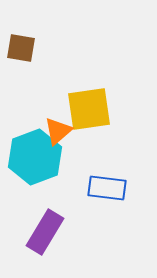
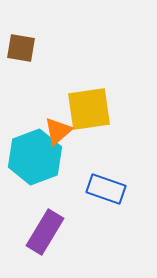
blue rectangle: moved 1 px left, 1 px down; rotated 12 degrees clockwise
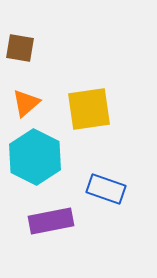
brown square: moved 1 px left
orange triangle: moved 32 px left, 28 px up
cyan hexagon: rotated 12 degrees counterclockwise
purple rectangle: moved 6 px right, 11 px up; rotated 48 degrees clockwise
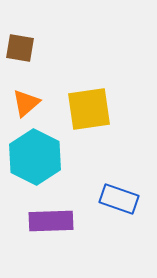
blue rectangle: moved 13 px right, 10 px down
purple rectangle: rotated 9 degrees clockwise
